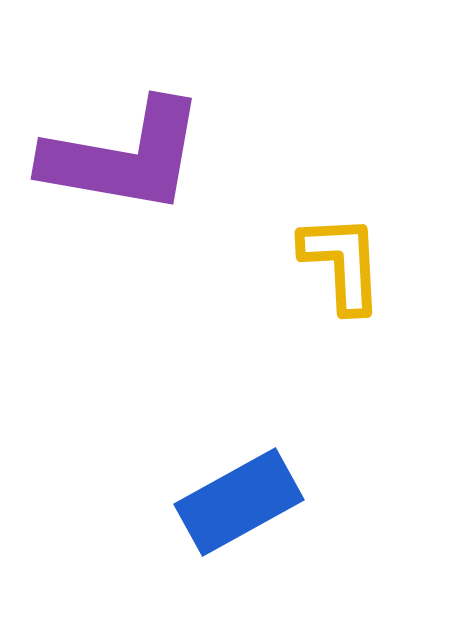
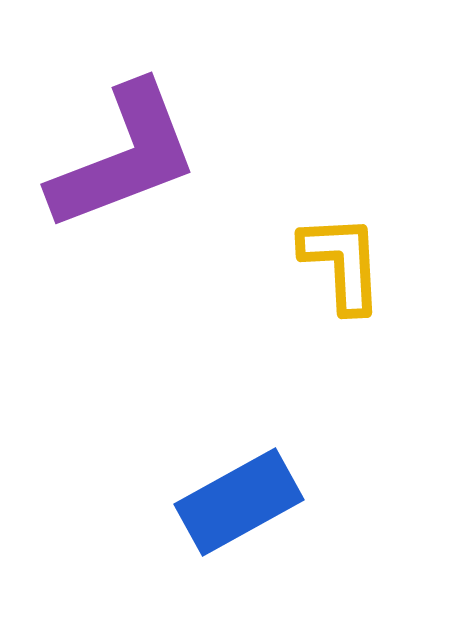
purple L-shape: rotated 31 degrees counterclockwise
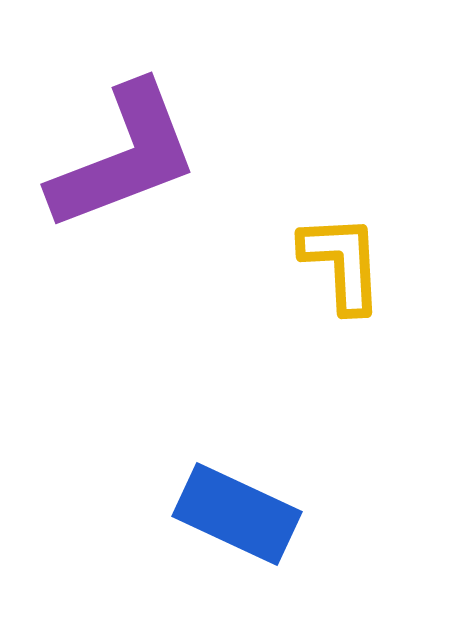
blue rectangle: moved 2 px left, 12 px down; rotated 54 degrees clockwise
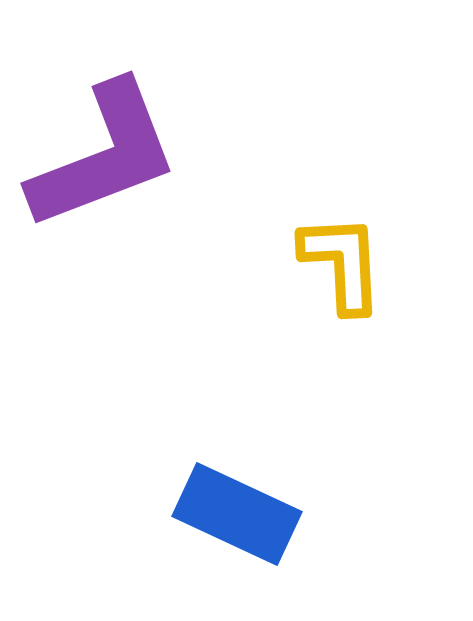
purple L-shape: moved 20 px left, 1 px up
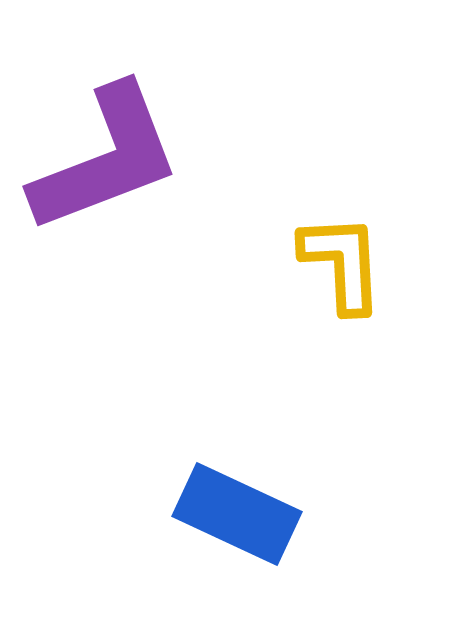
purple L-shape: moved 2 px right, 3 px down
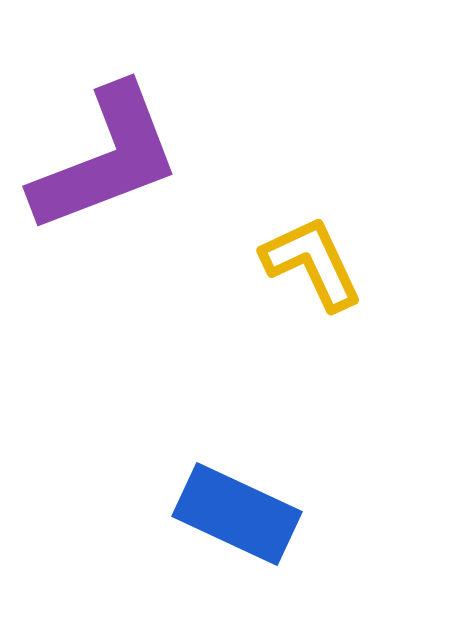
yellow L-shape: moved 30 px left; rotated 22 degrees counterclockwise
